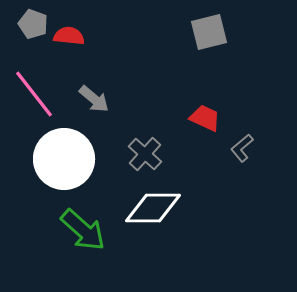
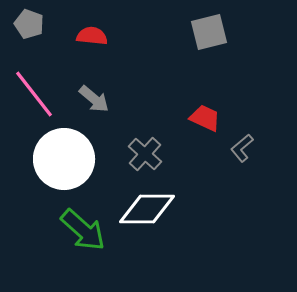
gray pentagon: moved 4 px left
red semicircle: moved 23 px right
white diamond: moved 6 px left, 1 px down
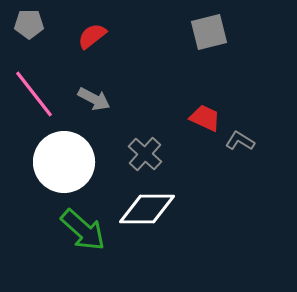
gray pentagon: rotated 20 degrees counterclockwise
red semicircle: rotated 44 degrees counterclockwise
gray arrow: rotated 12 degrees counterclockwise
gray L-shape: moved 2 px left, 7 px up; rotated 72 degrees clockwise
white circle: moved 3 px down
